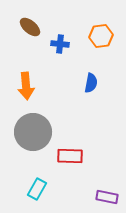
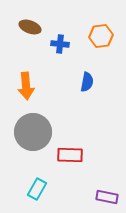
brown ellipse: rotated 20 degrees counterclockwise
blue semicircle: moved 4 px left, 1 px up
red rectangle: moved 1 px up
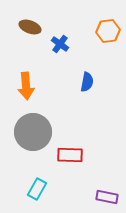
orange hexagon: moved 7 px right, 5 px up
blue cross: rotated 30 degrees clockwise
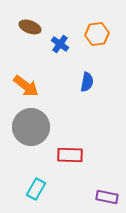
orange hexagon: moved 11 px left, 3 px down
orange arrow: rotated 48 degrees counterclockwise
gray circle: moved 2 px left, 5 px up
cyan rectangle: moved 1 px left
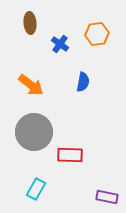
brown ellipse: moved 4 px up; rotated 65 degrees clockwise
blue semicircle: moved 4 px left
orange arrow: moved 5 px right, 1 px up
gray circle: moved 3 px right, 5 px down
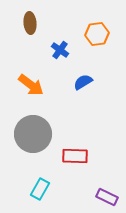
blue cross: moved 6 px down
blue semicircle: rotated 132 degrees counterclockwise
gray circle: moved 1 px left, 2 px down
red rectangle: moved 5 px right, 1 px down
cyan rectangle: moved 4 px right
purple rectangle: rotated 15 degrees clockwise
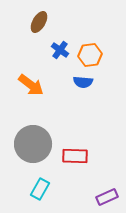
brown ellipse: moved 9 px right, 1 px up; rotated 35 degrees clockwise
orange hexagon: moved 7 px left, 21 px down
blue semicircle: rotated 144 degrees counterclockwise
gray circle: moved 10 px down
purple rectangle: rotated 50 degrees counterclockwise
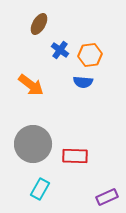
brown ellipse: moved 2 px down
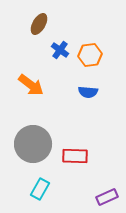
blue semicircle: moved 5 px right, 10 px down
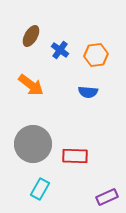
brown ellipse: moved 8 px left, 12 px down
orange hexagon: moved 6 px right
